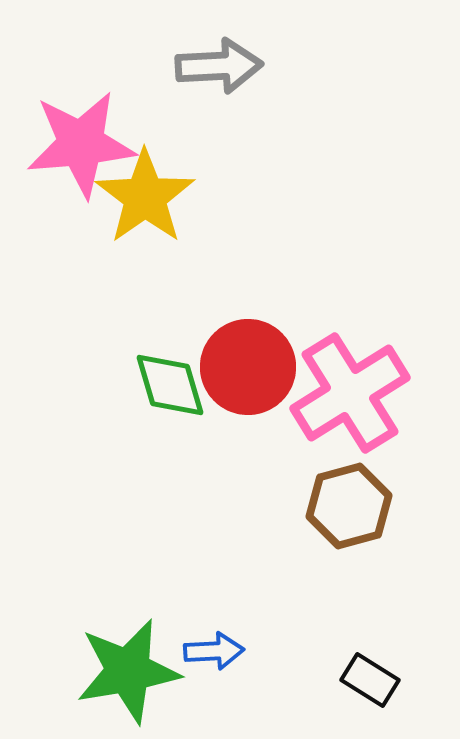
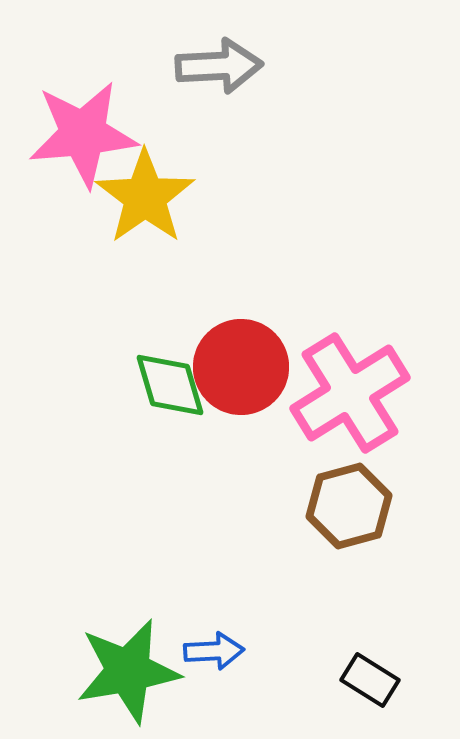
pink star: moved 2 px right, 10 px up
red circle: moved 7 px left
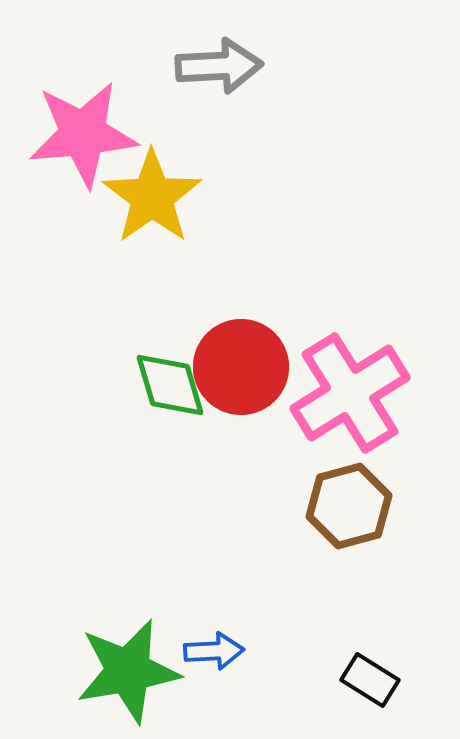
yellow star: moved 7 px right
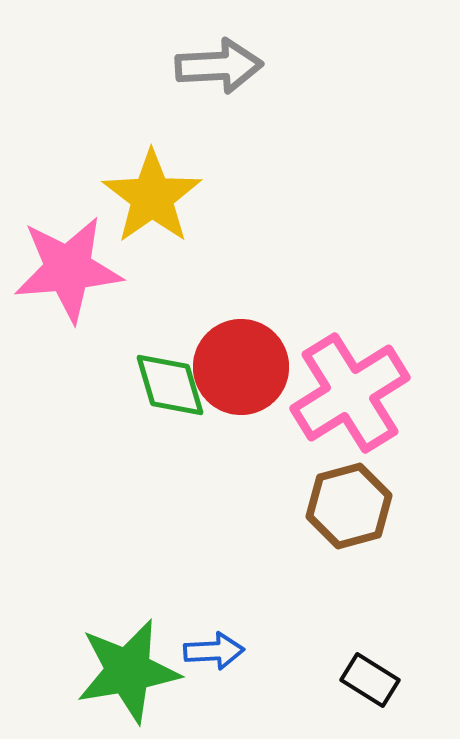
pink star: moved 15 px left, 135 px down
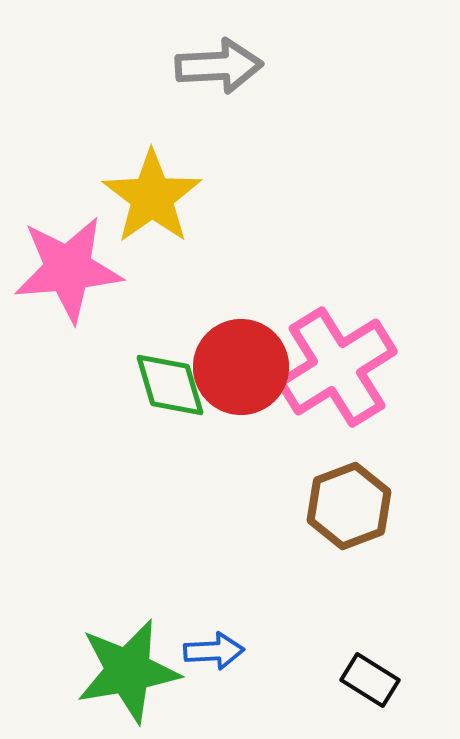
pink cross: moved 13 px left, 26 px up
brown hexagon: rotated 6 degrees counterclockwise
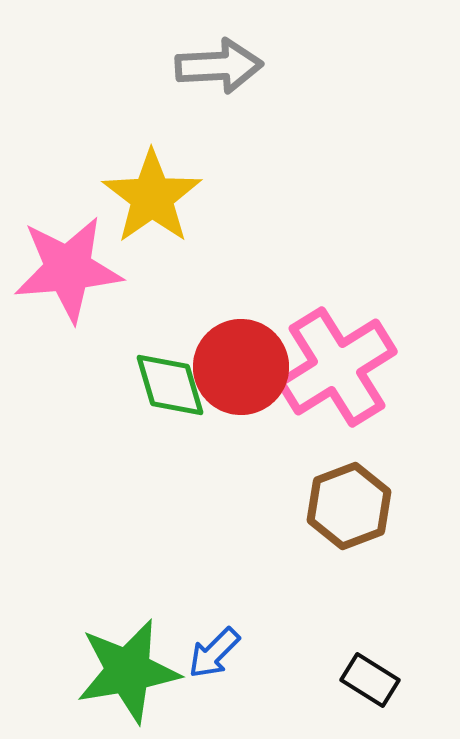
blue arrow: moved 2 px down; rotated 138 degrees clockwise
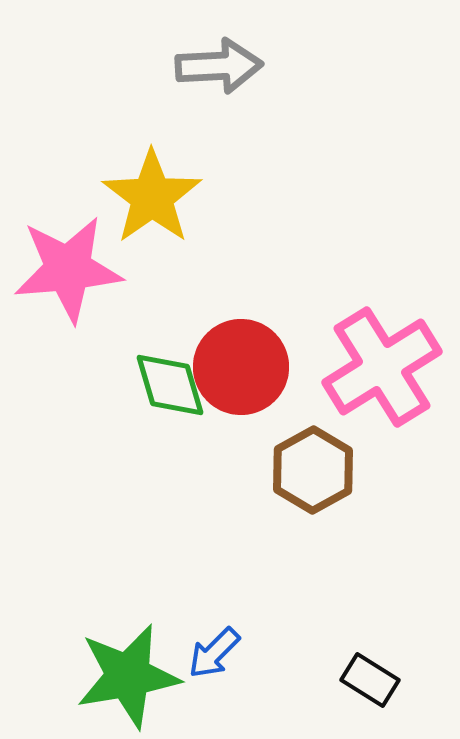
pink cross: moved 45 px right
brown hexagon: moved 36 px left, 36 px up; rotated 8 degrees counterclockwise
green star: moved 5 px down
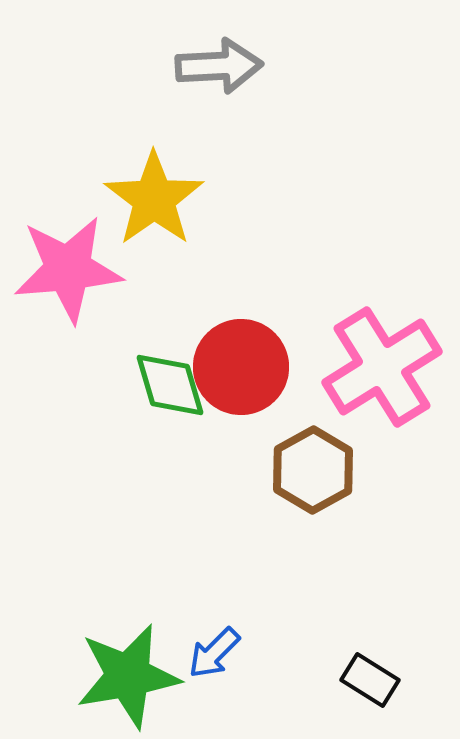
yellow star: moved 2 px right, 2 px down
